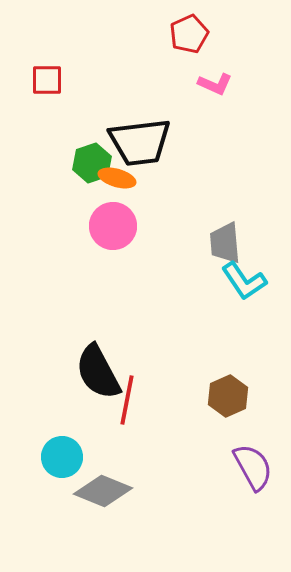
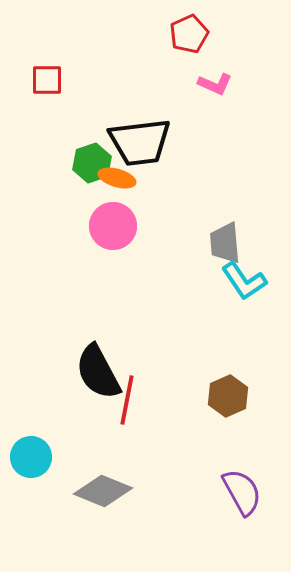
cyan circle: moved 31 px left
purple semicircle: moved 11 px left, 25 px down
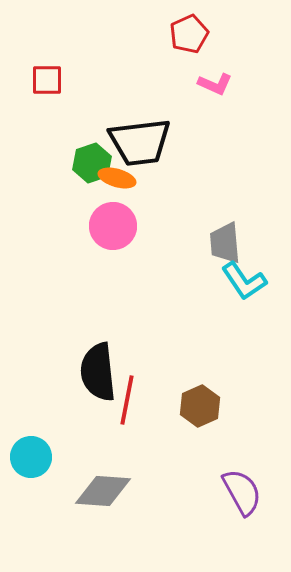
black semicircle: rotated 22 degrees clockwise
brown hexagon: moved 28 px left, 10 px down
gray diamond: rotated 18 degrees counterclockwise
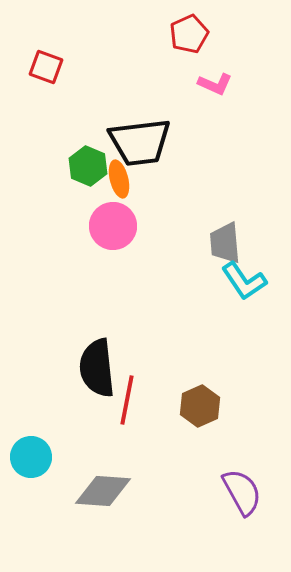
red square: moved 1 px left, 13 px up; rotated 20 degrees clockwise
green hexagon: moved 4 px left, 3 px down; rotated 18 degrees counterclockwise
orange ellipse: moved 2 px right, 1 px down; rotated 60 degrees clockwise
black semicircle: moved 1 px left, 4 px up
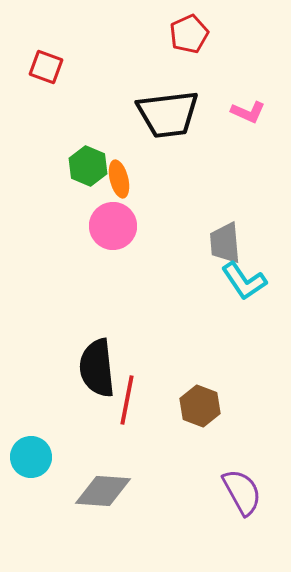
pink L-shape: moved 33 px right, 28 px down
black trapezoid: moved 28 px right, 28 px up
brown hexagon: rotated 15 degrees counterclockwise
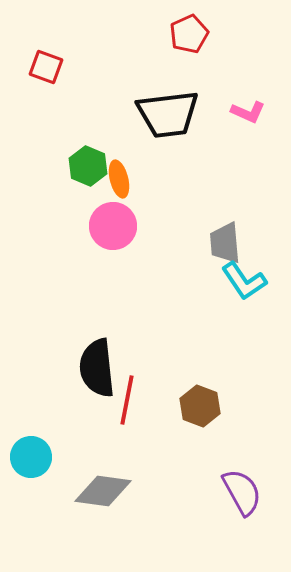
gray diamond: rotated 4 degrees clockwise
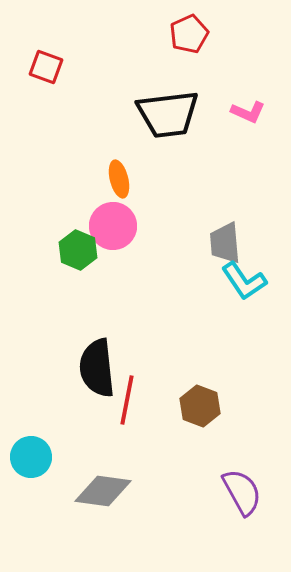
green hexagon: moved 10 px left, 84 px down
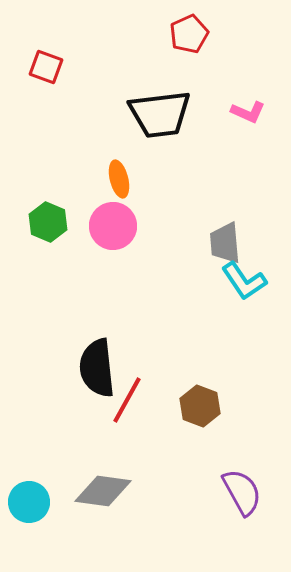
black trapezoid: moved 8 px left
green hexagon: moved 30 px left, 28 px up
red line: rotated 18 degrees clockwise
cyan circle: moved 2 px left, 45 px down
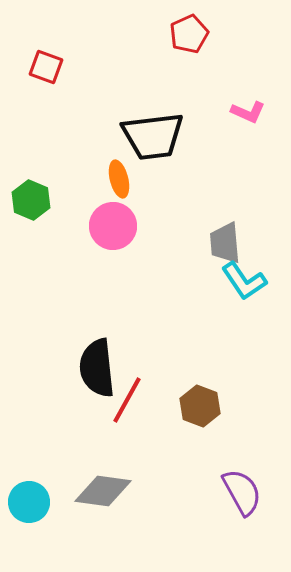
black trapezoid: moved 7 px left, 22 px down
green hexagon: moved 17 px left, 22 px up
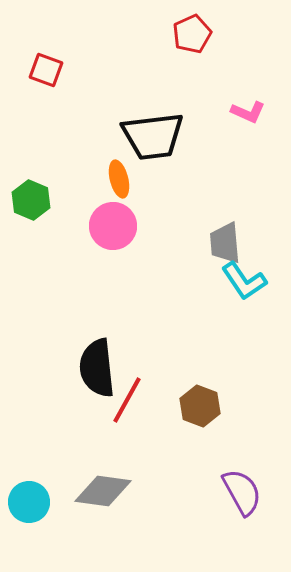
red pentagon: moved 3 px right
red square: moved 3 px down
